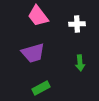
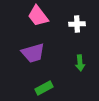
green rectangle: moved 3 px right
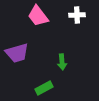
white cross: moved 9 px up
purple trapezoid: moved 16 px left
green arrow: moved 18 px left, 1 px up
